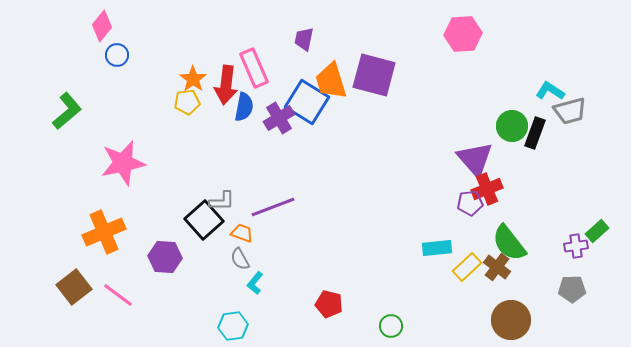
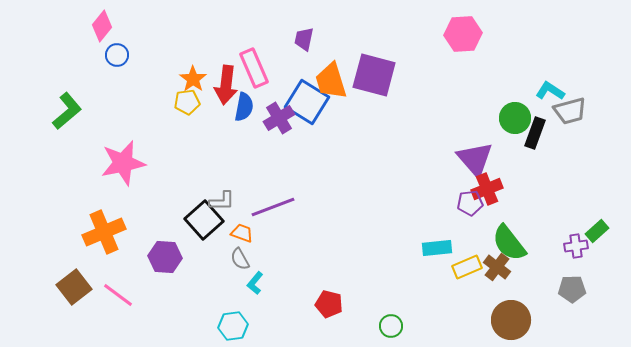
green circle at (512, 126): moved 3 px right, 8 px up
yellow rectangle at (467, 267): rotated 20 degrees clockwise
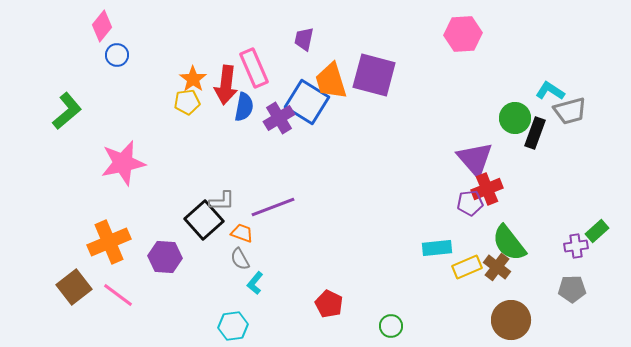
orange cross at (104, 232): moved 5 px right, 10 px down
red pentagon at (329, 304): rotated 12 degrees clockwise
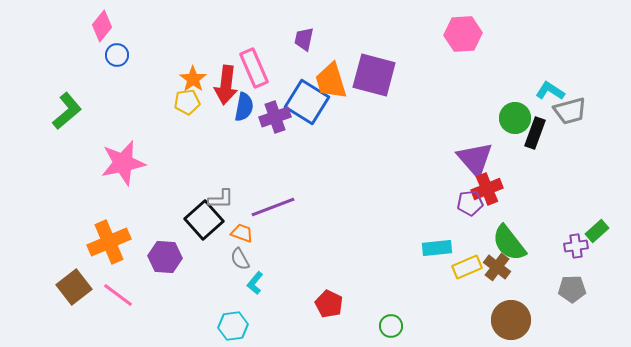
purple cross at (279, 118): moved 4 px left, 1 px up; rotated 12 degrees clockwise
gray L-shape at (222, 201): moved 1 px left, 2 px up
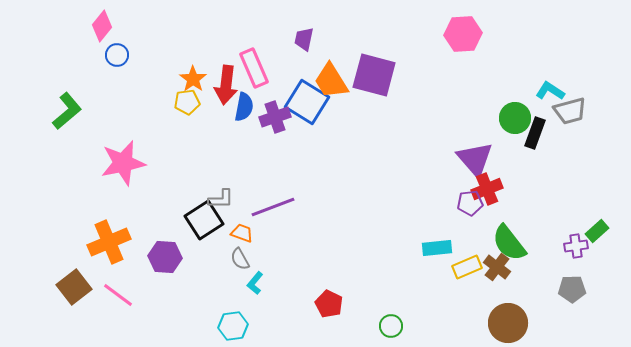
orange trapezoid at (331, 81): rotated 15 degrees counterclockwise
black square at (204, 220): rotated 9 degrees clockwise
brown circle at (511, 320): moved 3 px left, 3 px down
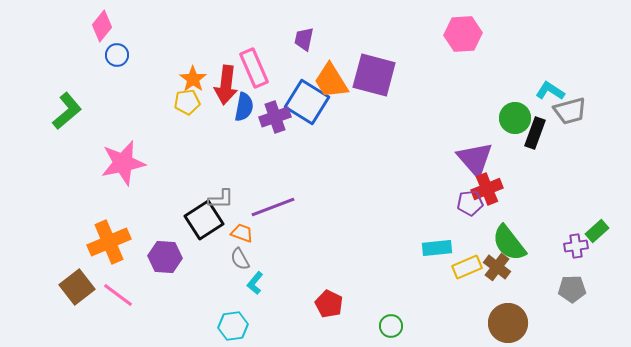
brown square at (74, 287): moved 3 px right
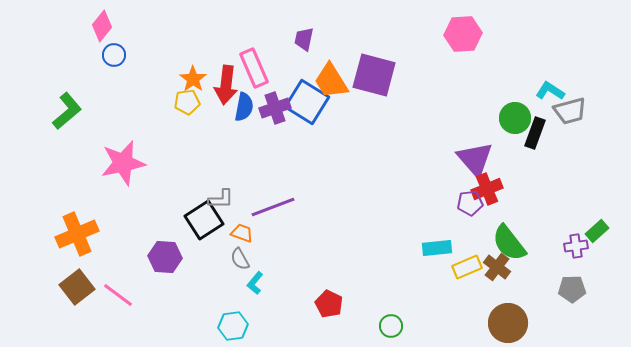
blue circle at (117, 55): moved 3 px left
purple cross at (275, 117): moved 9 px up
orange cross at (109, 242): moved 32 px left, 8 px up
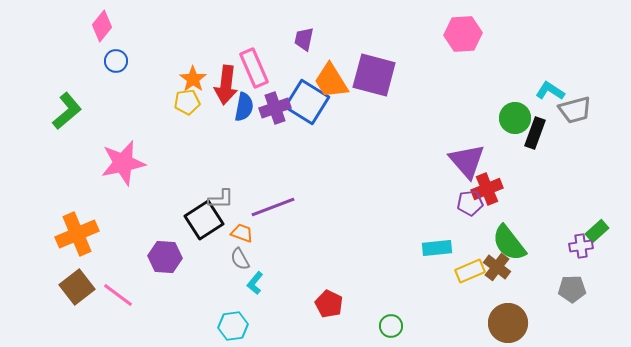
blue circle at (114, 55): moved 2 px right, 6 px down
gray trapezoid at (570, 111): moved 5 px right, 1 px up
purple triangle at (475, 159): moved 8 px left, 2 px down
purple cross at (576, 246): moved 5 px right
yellow rectangle at (467, 267): moved 3 px right, 4 px down
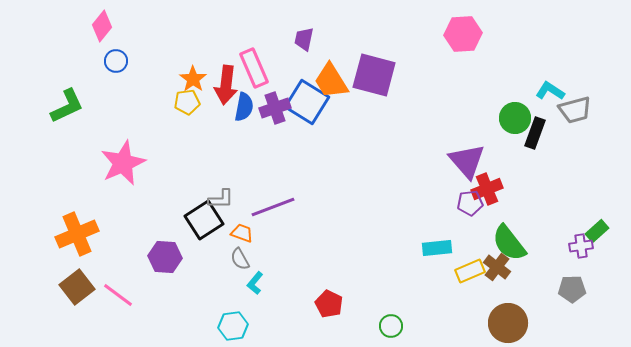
green L-shape at (67, 111): moved 5 px up; rotated 15 degrees clockwise
pink star at (123, 163): rotated 12 degrees counterclockwise
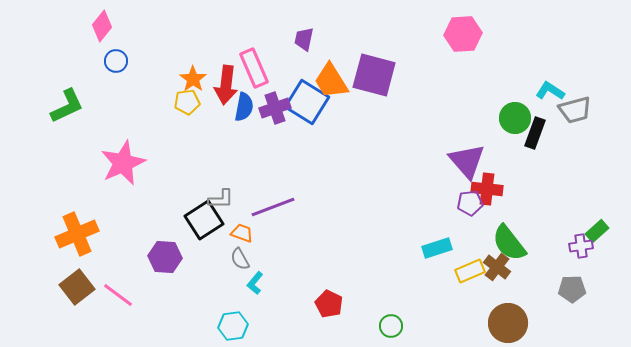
red cross at (487, 189): rotated 28 degrees clockwise
cyan rectangle at (437, 248): rotated 12 degrees counterclockwise
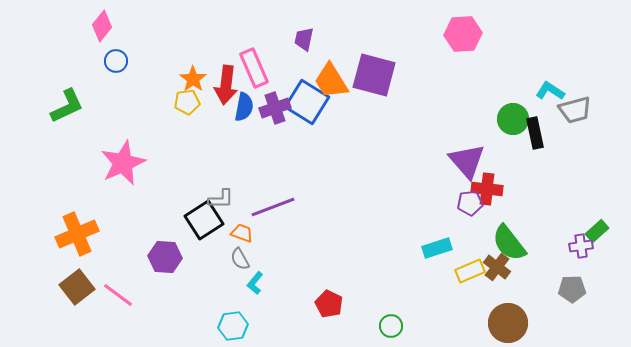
green circle at (515, 118): moved 2 px left, 1 px down
black rectangle at (535, 133): rotated 32 degrees counterclockwise
